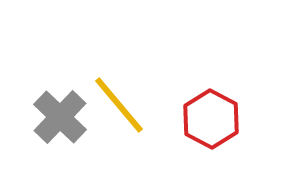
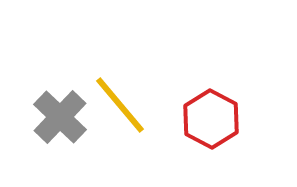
yellow line: moved 1 px right
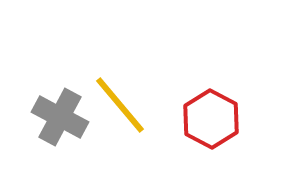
gray cross: rotated 16 degrees counterclockwise
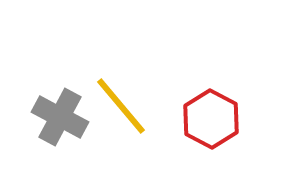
yellow line: moved 1 px right, 1 px down
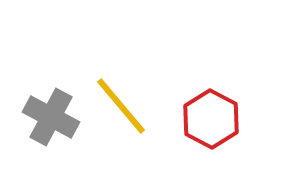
gray cross: moved 9 px left
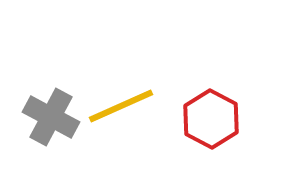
yellow line: rotated 74 degrees counterclockwise
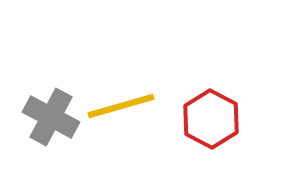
yellow line: rotated 8 degrees clockwise
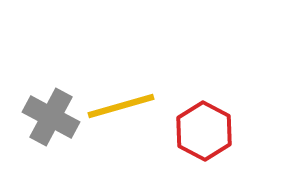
red hexagon: moved 7 px left, 12 px down
